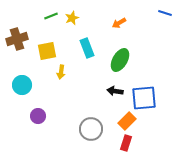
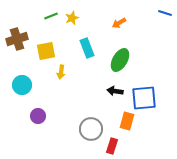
yellow square: moved 1 px left
orange rectangle: rotated 30 degrees counterclockwise
red rectangle: moved 14 px left, 3 px down
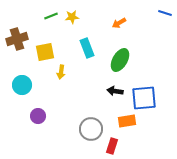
yellow star: moved 1 px up; rotated 16 degrees clockwise
yellow square: moved 1 px left, 1 px down
orange rectangle: rotated 66 degrees clockwise
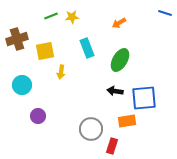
yellow square: moved 1 px up
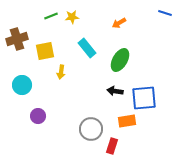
cyan rectangle: rotated 18 degrees counterclockwise
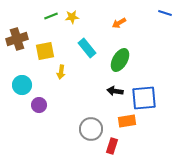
purple circle: moved 1 px right, 11 px up
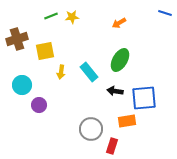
cyan rectangle: moved 2 px right, 24 px down
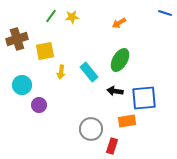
green line: rotated 32 degrees counterclockwise
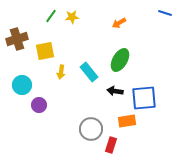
red rectangle: moved 1 px left, 1 px up
